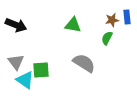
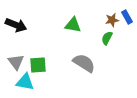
blue rectangle: rotated 24 degrees counterclockwise
green square: moved 3 px left, 5 px up
cyan triangle: moved 2 px down; rotated 24 degrees counterclockwise
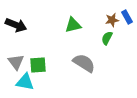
green triangle: rotated 24 degrees counterclockwise
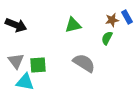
gray triangle: moved 1 px up
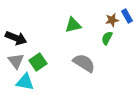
blue rectangle: moved 1 px up
black arrow: moved 13 px down
green square: moved 3 px up; rotated 30 degrees counterclockwise
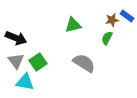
blue rectangle: rotated 24 degrees counterclockwise
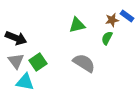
green triangle: moved 4 px right
